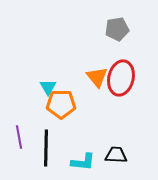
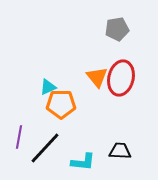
cyan triangle: rotated 36 degrees clockwise
purple line: rotated 20 degrees clockwise
black line: moved 1 px left; rotated 42 degrees clockwise
black trapezoid: moved 4 px right, 4 px up
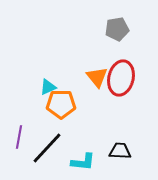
black line: moved 2 px right
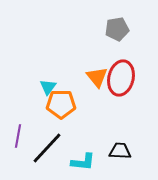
cyan triangle: rotated 30 degrees counterclockwise
purple line: moved 1 px left, 1 px up
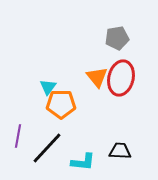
gray pentagon: moved 9 px down
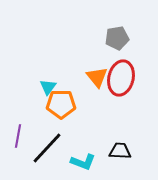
cyan L-shape: rotated 15 degrees clockwise
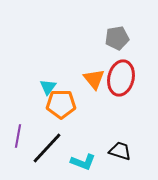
orange triangle: moved 3 px left, 2 px down
black trapezoid: rotated 15 degrees clockwise
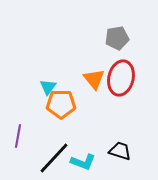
black line: moved 7 px right, 10 px down
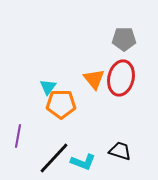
gray pentagon: moved 7 px right, 1 px down; rotated 10 degrees clockwise
